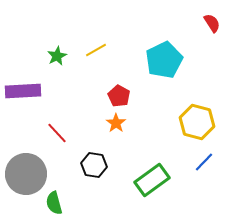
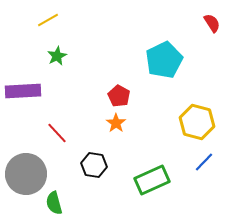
yellow line: moved 48 px left, 30 px up
green rectangle: rotated 12 degrees clockwise
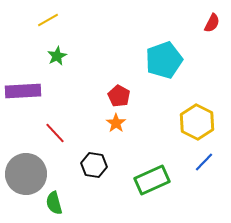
red semicircle: rotated 60 degrees clockwise
cyan pentagon: rotated 6 degrees clockwise
yellow hexagon: rotated 12 degrees clockwise
red line: moved 2 px left
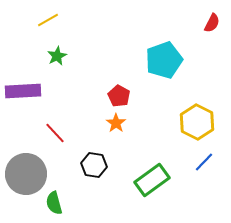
green rectangle: rotated 12 degrees counterclockwise
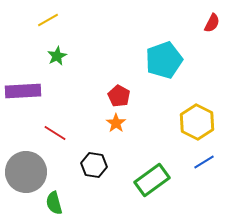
red line: rotated 15 degrees counterclockwise
blue line: rotated 15 degrees clockwise
gray circle: moved 2 px up
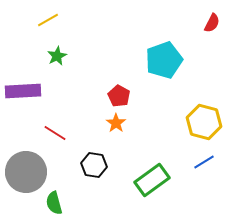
yellow hexagon: moved 7 px right; rotated 12 degrees counterclockwise
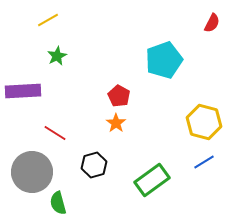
black hexagon: rotated 25 degrees counterclockwise
gray circle: moved 6 px right
green semicircle: moved 4 px right
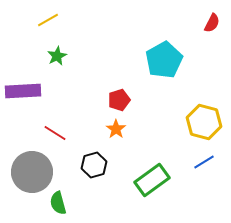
cyan pentagon: rotated 9 degrees counterclockwise
red pentagon: moved 4 px down; rotated 25 degrees clockwise
orange star: moved 6 px down
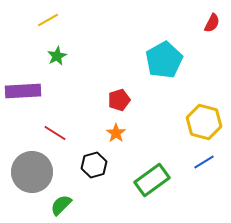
orange star: moved 4 px down
green semicircle: moved 3 px right, 2 px down; rotated 60 degrees clockwise
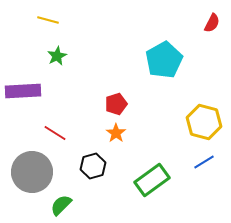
yellow line: rotated 45 degrees clockwise
red pentagon: moved 3 px left, 4 px down
black hexagon: moved 1 px left, 1 px down
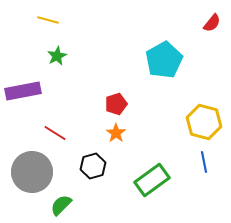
red semicircle: rotated 12 degrees clockwise
purple rectangle: rotated 8 degrees counterclockwise
blue line: rotated 70 degrees counterclockwise
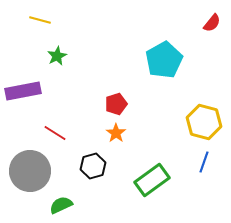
yellow line: moved 8 px left
blue line: rotated 30 degrees clockwise
gray circle: moved 2 px left, 1 px up
green semicircle: rotated 20 degrees clockwise
